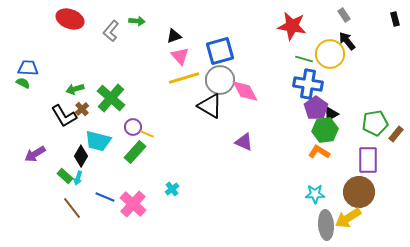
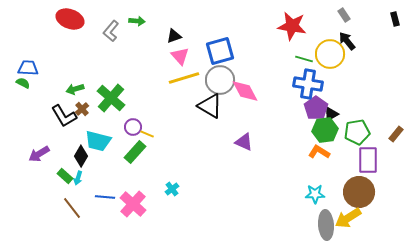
green pentagon at (375, 123): moved 18 px left, 9 px down
purple arrow at (35, 154): moved 4 px right
blue line at (105, 197): rotated 18 degrees counterclockwise
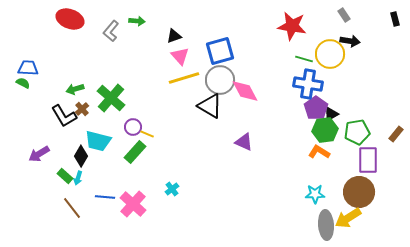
black arrow at (347, 41): moved 3 px right; rotated 138 degrees clockwise
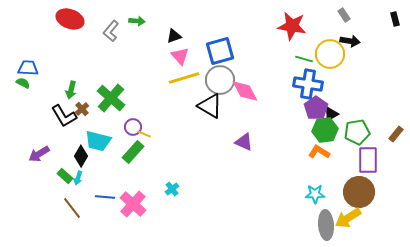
green arrow at (75, 89): moved 4 px left, 1 px down; rotated 60 degrees counterclockwise
yellow line at (147, 134): moved 3 px left
green rectangle at (135, 152): moved 2 px left
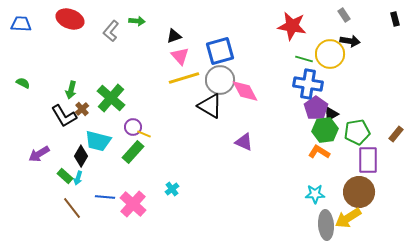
blue trapezoid at (28, 68): moved 7 px left, 44 px up
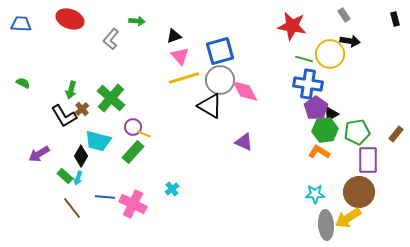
gray L-shape at (111, 31): moved 8 px down
pink cross at (133, 204): rotated 16 degrees counterclockwise
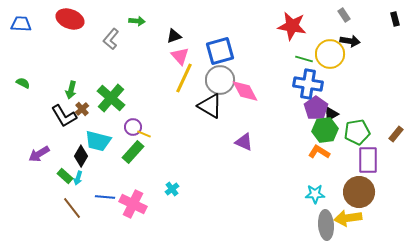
yellow line at (184, 78): rotated 48 degrees counterclockwise
yellow arrow at (348, 218): rotated 24 degrees clockwise
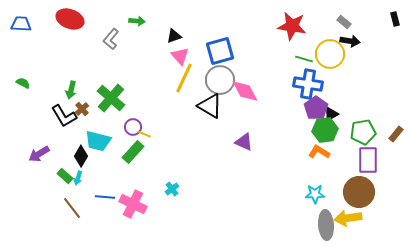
gray rectangle at (344, 15): moved 7 px down; rotated 16 degrees counterclockwise
green pentagon at (357, 132): moved 6 px right
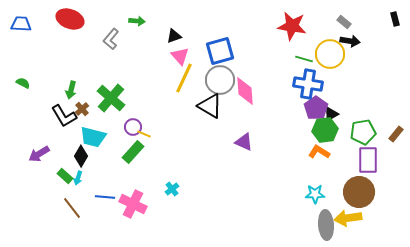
pink diamond at (245, 91): rotated 24 degrees clockwise
cyan trapezoid at (98, 141): moved 5 px left, 4 px up
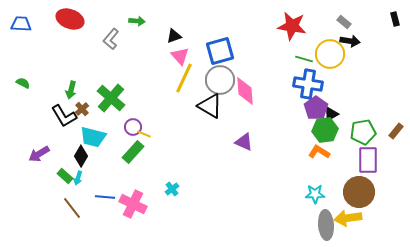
brown rectangle at (396, 134): moved 3 px up
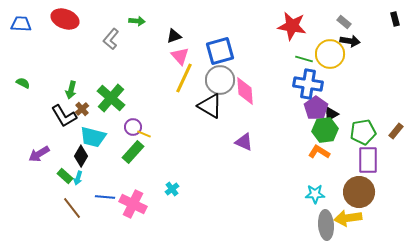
red ellipse at (70, 19): moved 5 px left
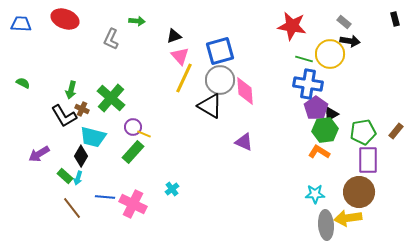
gray L-shape at (111, 39): rotated 15 degrees counterclockwise
brown cross at (82, 109): rotated 24 degrees counterclockwise
